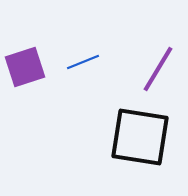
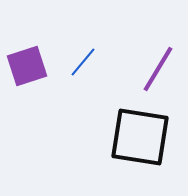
blue line: rotated 28 degrees counterclockwise
purple square: moved 2 px right, 1 px up
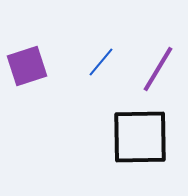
blue line: moved 18 px right
black square: rotated 10 degrees counterclockwise
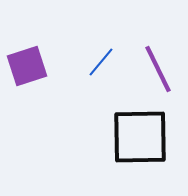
purple line: rotated 57 degrees counterclockwise
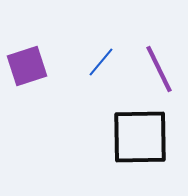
purple line: moved 1 px right
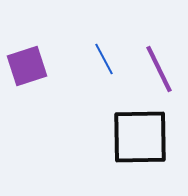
blue line: moved 3 px right, 3 px up; rotated 68 degrees counterclockwise
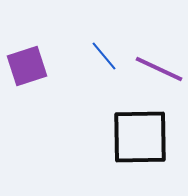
blue line: moved 3 px up; rotated 12 degrees counterclockwise
purple line: rotated 39 degrees counterclockwise
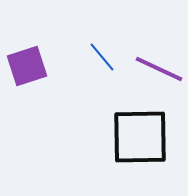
blue line: moved 2 px left, 1 px down
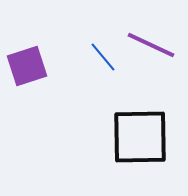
blue line: moved 1 px right
purple line: moved 8 px left, 24 px up
